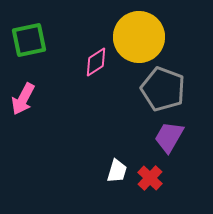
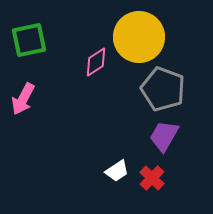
purple trapezoid: moved 5 px left, 1 px up
white trapezoid: rotated 40 degrees clockwise
red cross: moved 2 px right
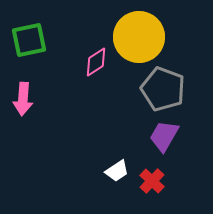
pink arrow: rotated 24 degrees counterclockwise
red cross: moved 3 px down
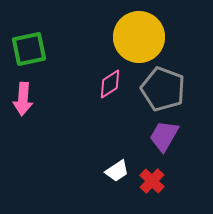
green square: moved 9 px down
pink diamond: moved 14 px right, 22 px down
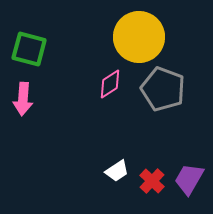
green square: rotated 27 degrees clockwise
purple trapezoid: moved 25 px right, 43 px down
